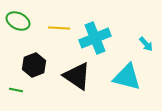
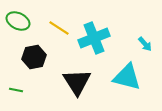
yellow line: rotated 30 degrees clockwise
cyan cross: moved 1 px left
cyan arrow: moved 1 px left
black hexagon: moved 8 px up; rotated 10 degrees clockwise
black triangle: moved 6 px down; rotated 24 degrees clockwise
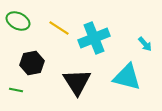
black hexagon: moved 2 px left, 6 px down
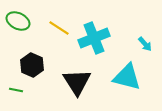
black hexagon: moved 2 px down; rotated 25 degrees counterclockwise
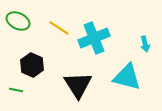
cyan arrow: rotated 28 degrees clockwise
black triangle: moved 1 px right, 3 px down
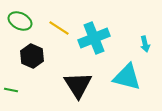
green ellipse: moved 2 px right
black hexagon: moved 9 px up
green line: moved 5 px left
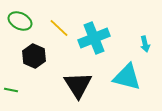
yellow line: rotated 10 degrees clockwise
black hexagon: moved 2 px right
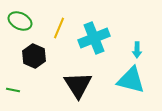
yellow line: rotated 70 degrees clockwise
cyan arrow: moved 8 px left, 6 px down; rotated 14 degrees clockwise
cyan triangle: moved 4 px right, 3 px down
green line: moved 2 px right
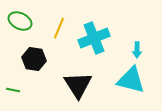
black hexagon: moved 3 px down; rotated 15 degrees counterclockwise
